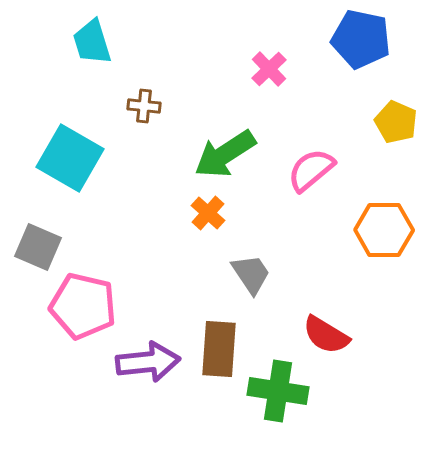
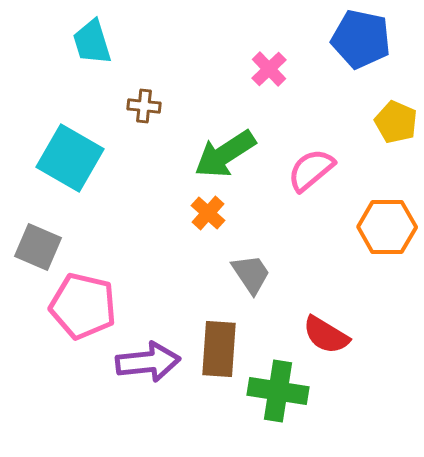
orange hexagon: moved 3 px right, 3 px up
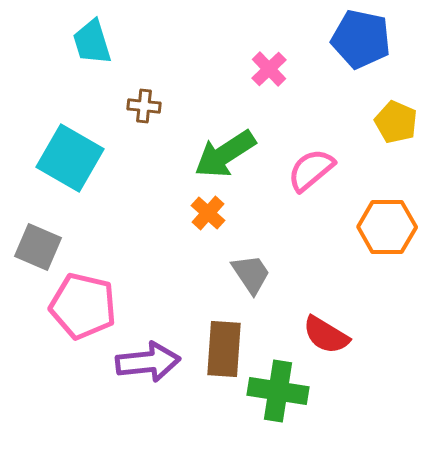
brown rectangle: moved 5 px right
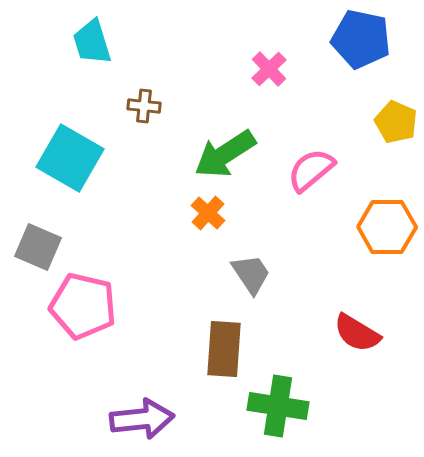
red semicircle: moved 31 px right, 2 px up
purple arrow: moved 6 px left, 57 px down
green cross: moved 15 px down
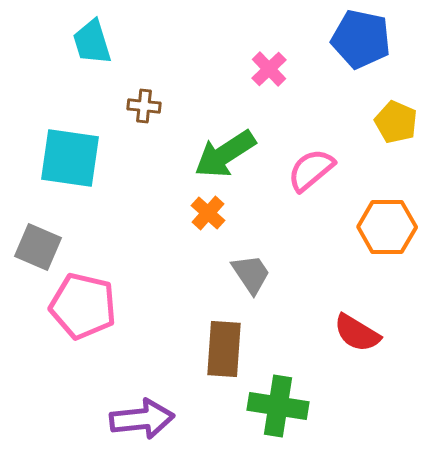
cyan square: rotated 22 degrees counterclockwise
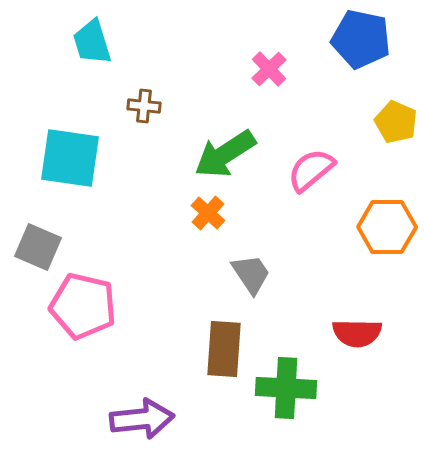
red semicircle: rotated 30 degrees counterclockwise
green cross: moved 8 px right, 18 px up; rotated 6 degrees counterclockwise
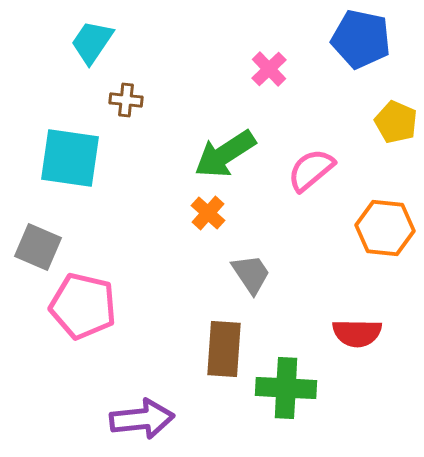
cyan trapezoid: rotated 51 degrees clockwise
brown cross: moved 18 px left, 6 px up
orange hexagon: moved 2 px left, 1 px down; rotated 6 degrees clockwise
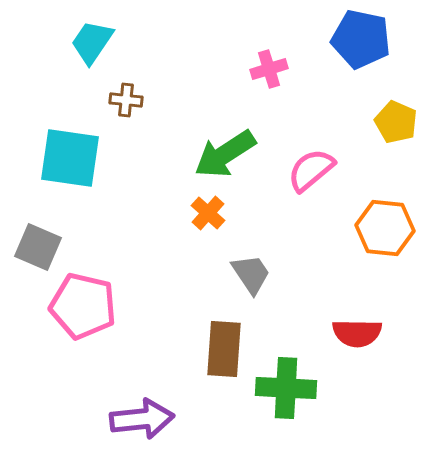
pink cross: rotated 27 degrees clockwise
